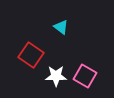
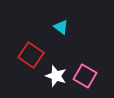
white star: rotated 20 degrees clockwise
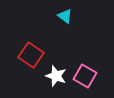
cyan triangle: moved 4 px right, 11 px up
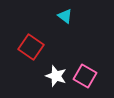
red square: moved 8 px up
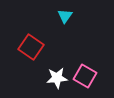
cyan triangle: rotated 28 degrees clockwise
white star: moved 1 px right, 2 px down; rotated 25 degrees counterclockwise
